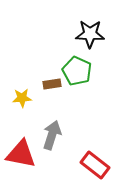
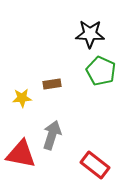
green pentagon: moved 24 px right
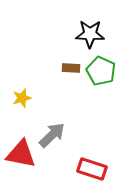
brown rectangle: moved 19 px right, 16 px up; rotated 12 degrees clockwise
yellow star: rotated 12 degrees counterclockwise
gray arrow: rotated 28 degrees clockwise
red rectangle: moved 3 px left, 4 px down; rotated 20 degrees counterclockwise
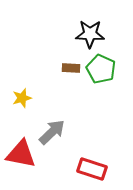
green pentagon: moved 2 px up
gray arrow: moved 3 px up
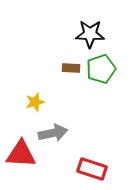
green pentagon: rotated 28 degrees clockwise
yellow star: moved 13 px right, 4 px down
gray arrow: moved 1 px right, 1 px down; rotated 32 degrees clockwise
red triangle: rotated 8 degrees counterclockwise
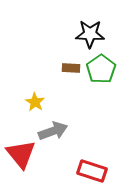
green pentagon: rotated 16 degrees counterclockwise
yellow star: rotated 24 degrees counterclockwise
gray arrow: moved 2 px up; rotated 8 degrees counterclockwise
red triangle: rotated 48 degrees clockwise
red rectangle: moved 2 px down
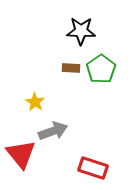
black star: moved 9 px left, 3 px up
red rectangle: moved 1 px right, 3 px up
